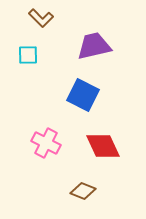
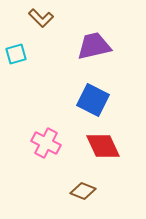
cyan square: moved 12 px left, 1 px up; rotated 15 degrees counterclockwise
blue square: moved 10 px right, 5 px down
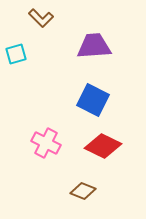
purple trapezoid: rotated 9 degrees clockwise
red diamond: rotated 39 degrees counterclockwise
